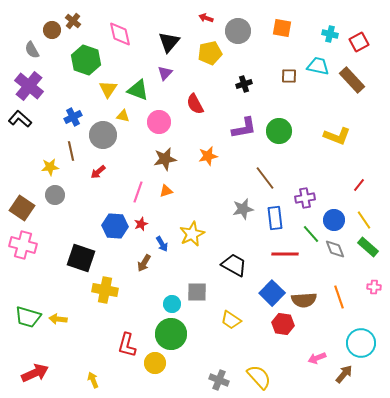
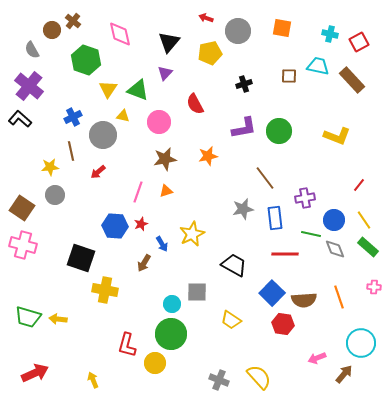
green line at (311, 234): rotated 36 degrees counterclockwise
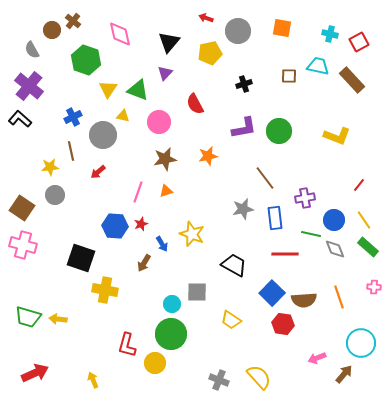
yellow star at (192, 234): rotated 25 degrees counterclockwise
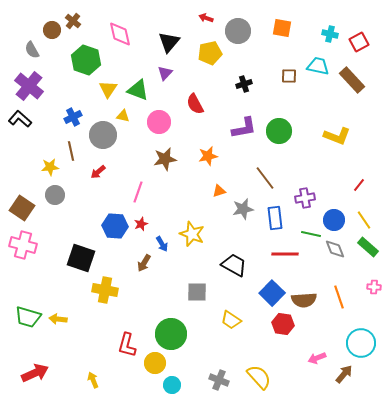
orange triangle at (166, 191): moved 53 px right
cyan circle at (172, 304): moved 81 px down
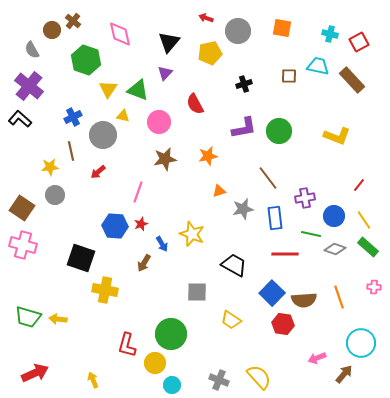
brown line at (265, 178): moved 3 px right
blue circle at (334, 220): moved 4 px up
gray diamond at (335, 249): rotated 50 degrees counterclockwise
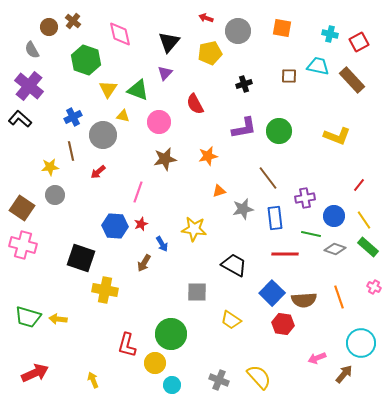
brown circle at (52, 30): moved 3 px left, 3 px up
yellow star at (192, 234): moved 2 px right, 5 px up; rotated 15 degrees counterclockwise
pink cross at (374, 287): rotated 24 degrees clockwise
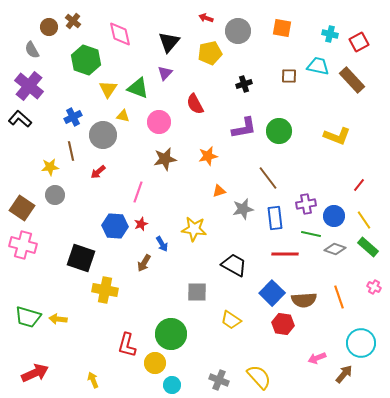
green triangle at (138, 90): moved 2 px up
purple cross at (305, 198): moved 1 px right, 6 px down
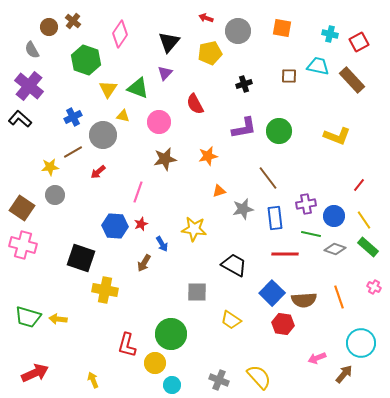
pink diamond at (120, 34): rotated 48 degrees clockwise
brown line at (71, 151): moved 2 px right, 1 px down; rotated 72 degrees clockwise
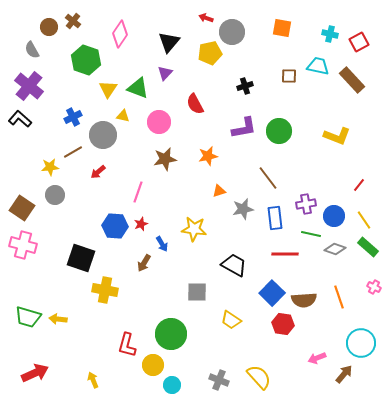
gray circle at (238, 31): moved 6 px left, 1 px down
black cross at (244, 84): moved 1 px right, 2 px down
yellow circle at (155, 363): moved 2 px left, 2 px down
